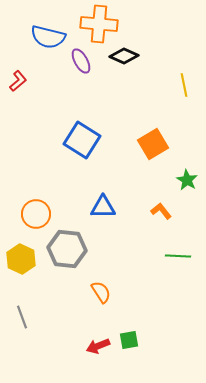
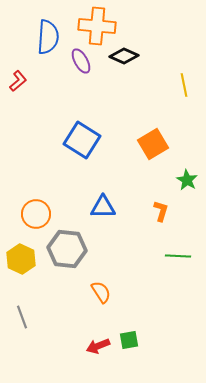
orange cross: moved 2 px left, 2 px down
blue semicircle: rotated 100 degrees counterclockwise
orange L-shape: rotated 55 degrees clockwise
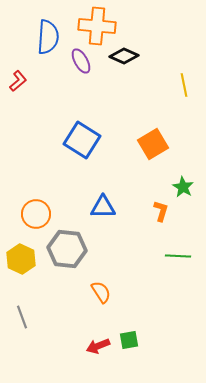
green star: moved 4 px left, 7 px down
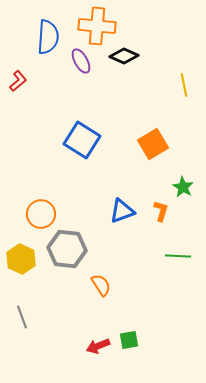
blue triangle: moved 19 px right, 4 px down; rotated 20 degrees counterclockwise
orange circle: moved 5 px right
orange semicircle: moved 7 px up
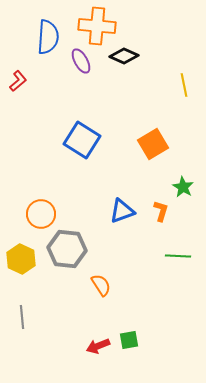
gray line: rotated 15 degrees clockwise
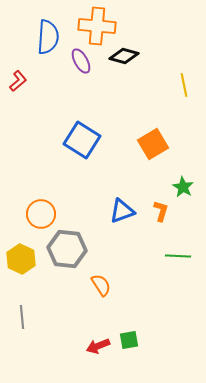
black diamond: rotated 8 degrees counterclockwise
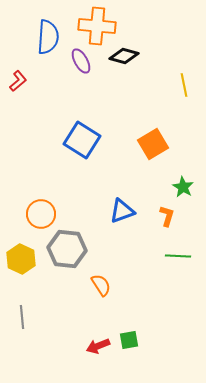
orange L-shape: moved 6 px right, 5 px down
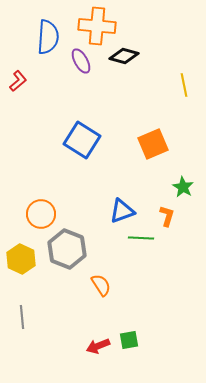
orange square: rotated 8 degrees clockwise
gray hexagon: rotated 15 degrees clockwise
green line: moved 37 px left, 18 px up
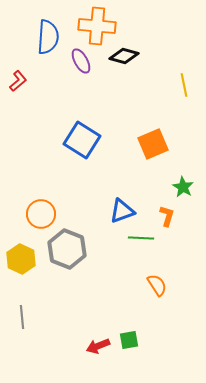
orange semicircle: moved 56 px right
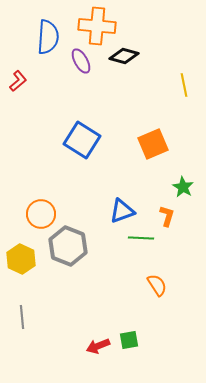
gray hexagon: moved 1 px right, 3 px up
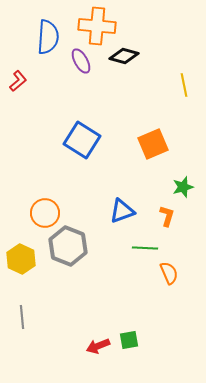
green star: rotated 25 degrees clockwise
orange circle: moved 4 px right, 1 px up
green line: moved 4 px right, 10 px down
orange semicircle: moved 12 px right, 12 px up; rotated 10 degrees clockwise
